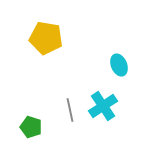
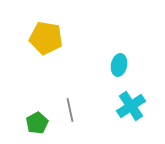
cyan ellipse: rotated 35 degrees clockwise
cyan cross: moved 28 px right
green pentagon: moved 6 px right, 4 px up; rotated 25 degrees clockwise
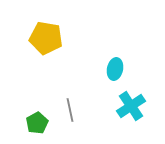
cyan ellipse: moved 4 px left, 4 px down
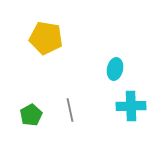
cyan cross: rotated 32 degrees clockwise
green pentagon: moved 6 px left, 8 px up
